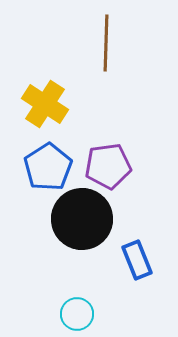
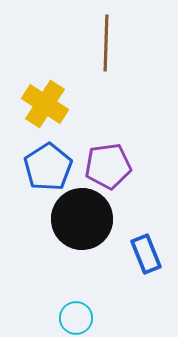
blue rectangle: moved 9 px right, 6 px up
cyan circle: moved 1 px left, 4 px down
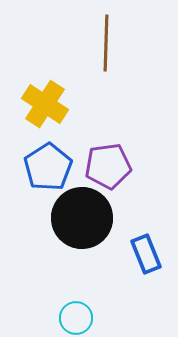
black circle: moved 1 px up
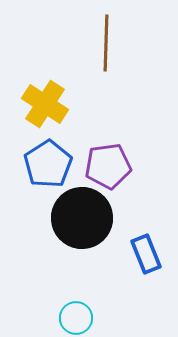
blue pentagon: moved 3 px up
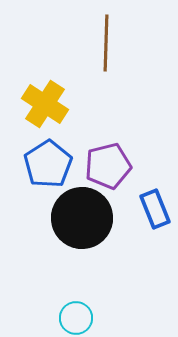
purple pentagon: rotated 6 degrees counterclockwise
blue rectangle: moved 9 px right, 45 px up
